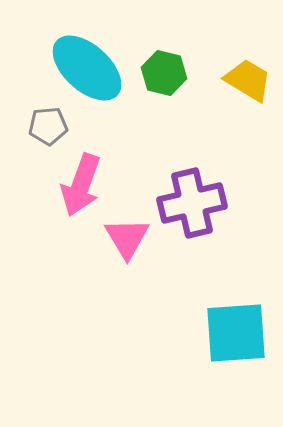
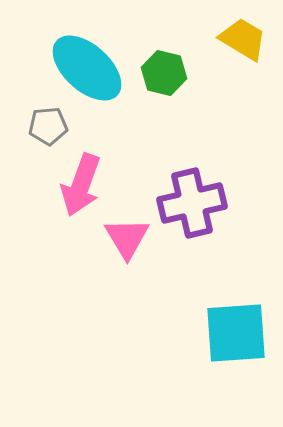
yellow trapezoid: moved 5 px left, 41 px up
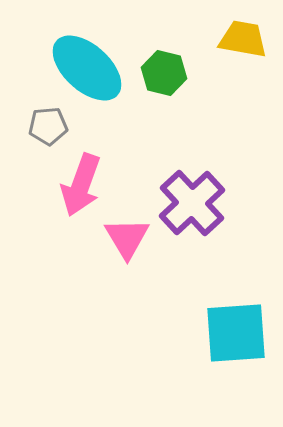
yellow trapezoid: rotated 21 degrees counterclockwise
purple cross: rotated 30 degrees counterclockwise
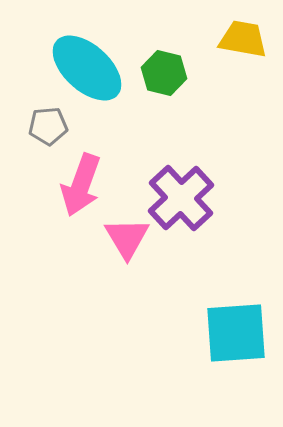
purple cross: moved 11 px left, 5 px up
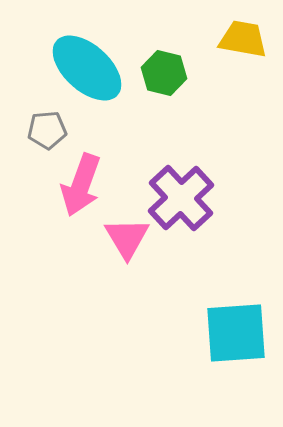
gray pentagon: moved 1 px left, 4 px down
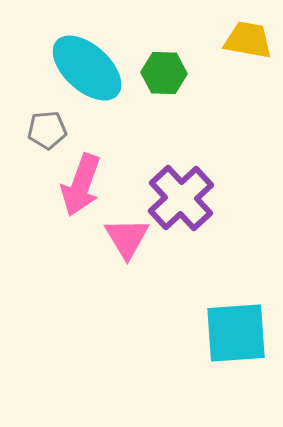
yellow trapezoid: moved 5 px right, 1 px down
green hexagon: rotated 12 degrees counterclockwise
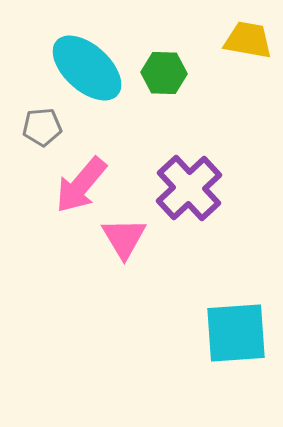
gray pentagon: moved 5 px left, 3 px up
pink arrow: rotated 20 degrees clockwise
purple cross: moved 8 px right, 10 px up
pink triangle: moved 3 px left
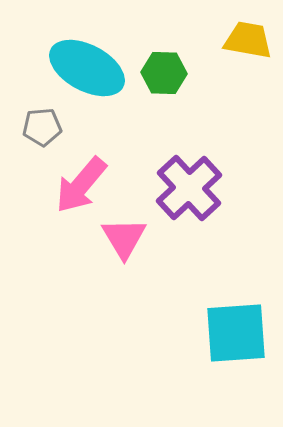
cyan ellipse: rotated 14 degrees counterclockwise
